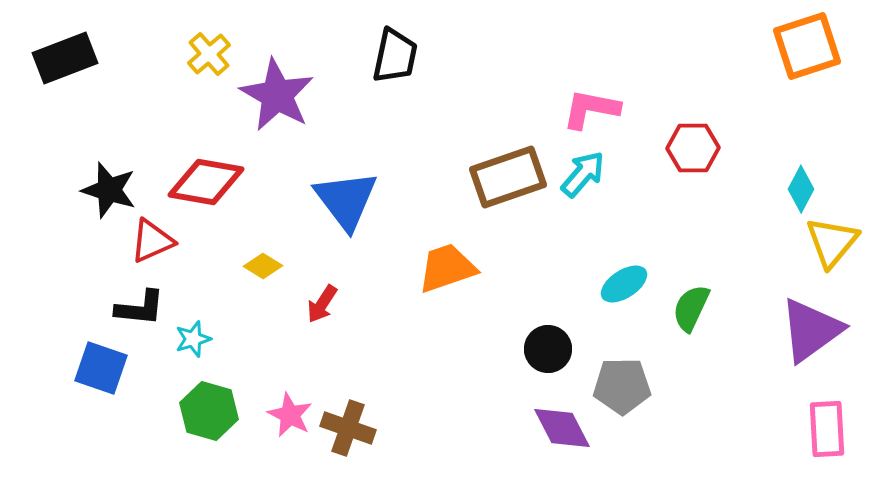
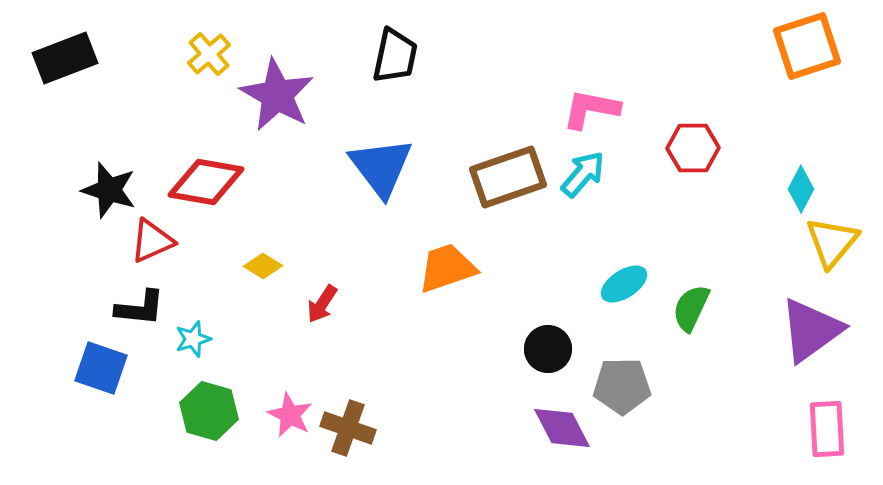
blue triangle: moved 35 px right, 33 px up
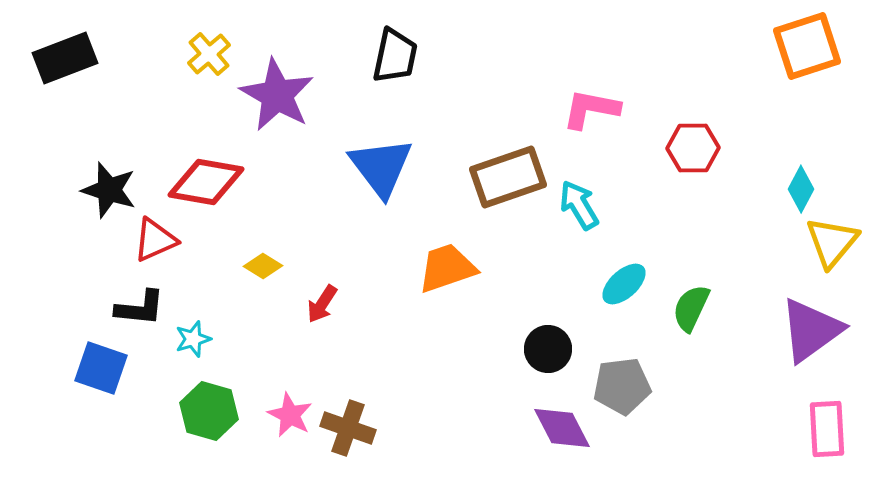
cyan arrow: moved 4 px left, 31 px down; rotated 72 degrees counterclockwise
red triangle: moved 3 px right, 1 px up
cyan ellipse: rotated 9 degrees counterclockwise
gray pentagon: rotated 6 degrees counterclockwise
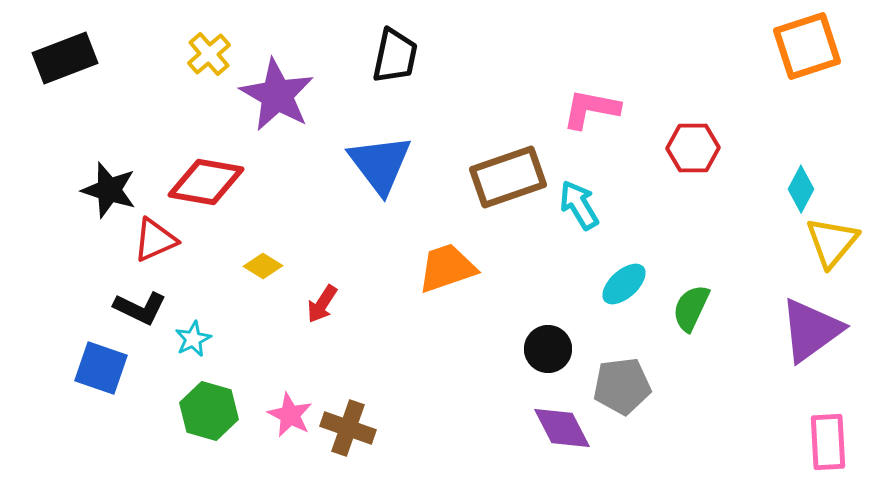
blue triangle: moved 1 px left, 3 px up
black L-shape: rotated 20 degrees clockwise
cyan star: rotated 9 degrees counterclockwise
pink rectangle: moved 1 px right, 13 px down
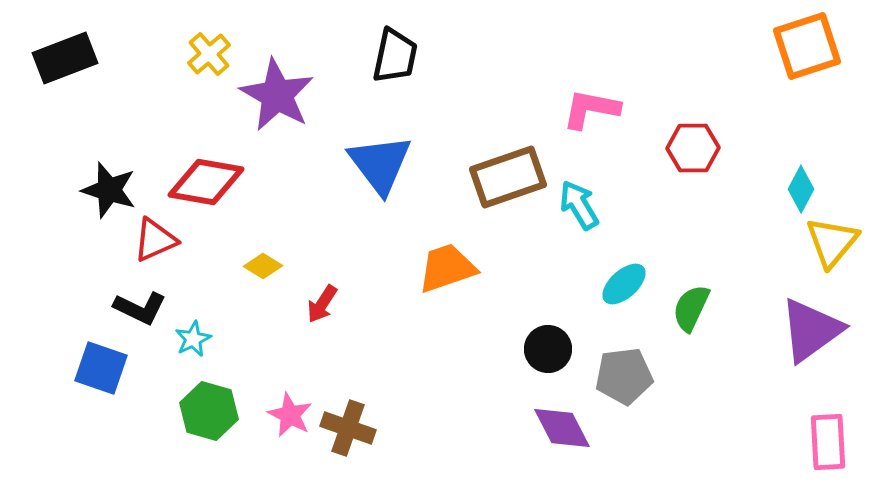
gray pentagon: moved 2 px right, 10 px up
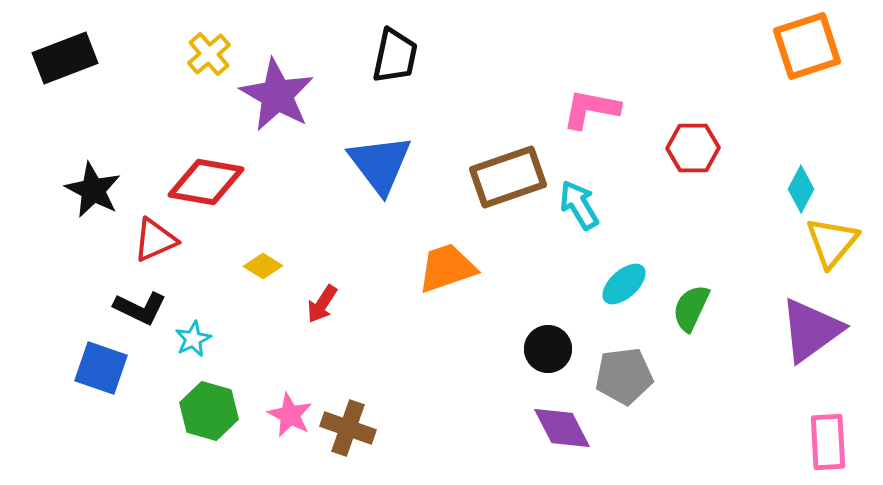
black star: moved 16 px left; rotated 10 degrees clockwise
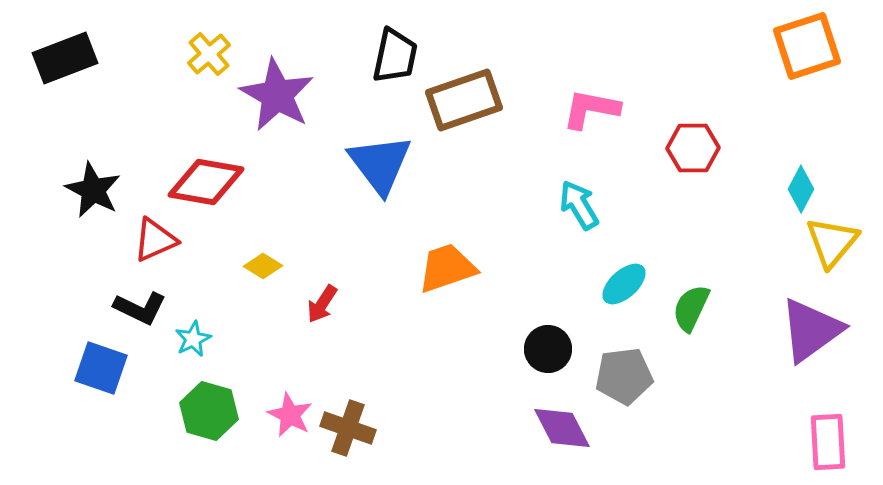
brown rectangle: moved 44 px left, 77 px up
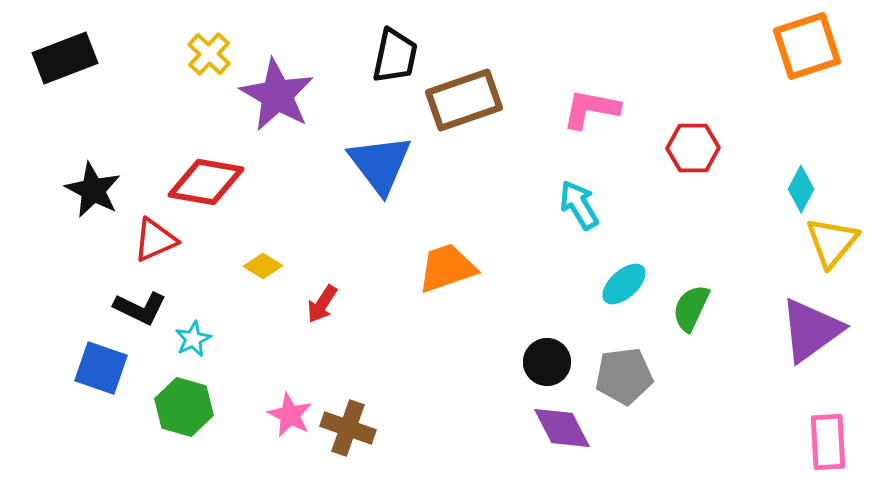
yellow cross: rotated 6 degrees counterclockwise
black circle: moved 1 px left, 13 px down
green hexagon: moved 25 px left, 4 px up
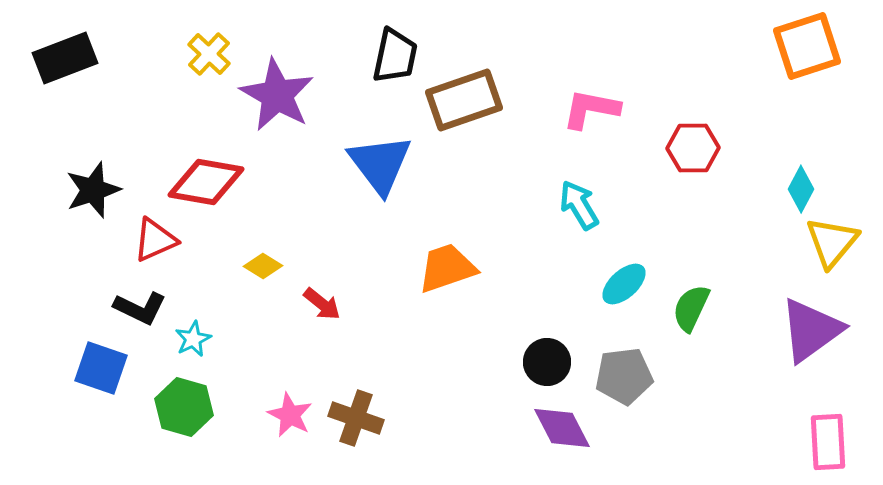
black star: rotated 26 degrees clockwise
red arrow: rotated 84 degrees counterclockwise
brown cross: moved 8 px right, 10 px up
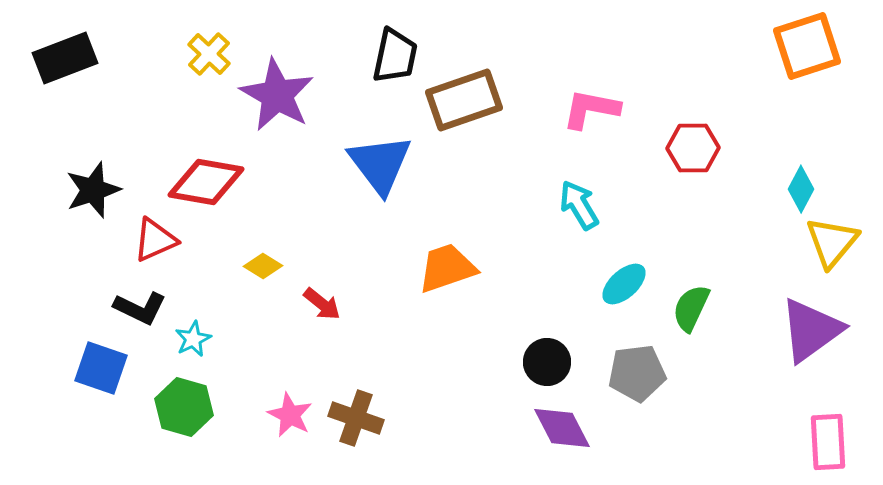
gray pentagon: moved 13 px right, 3 px up
